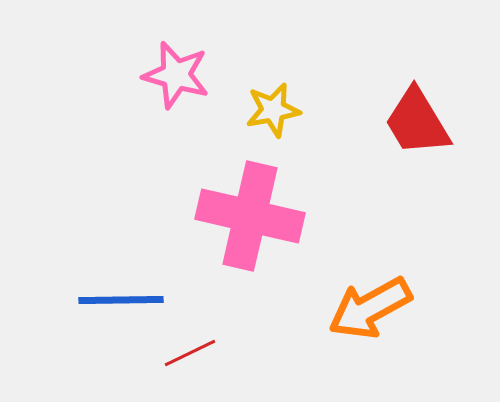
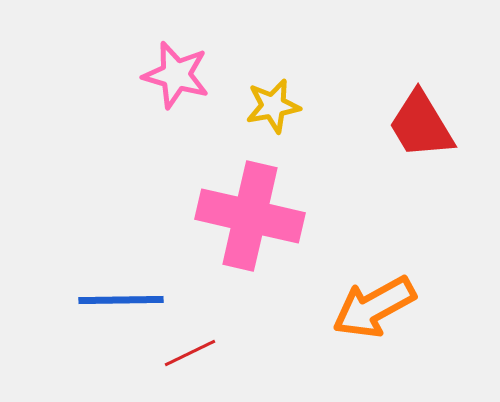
yellow star: moved 4 px up
red trapezoid: moved 4 px right, 3 px down
orange arrow: moved 4 px right, 1 px up
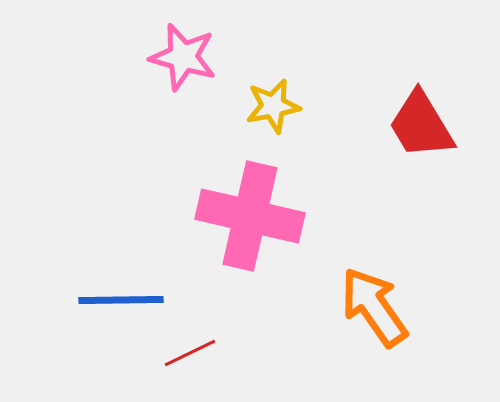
pink star: moved 7 px right, 18 px up
orange arrow: rotated 84 degrees clockwise
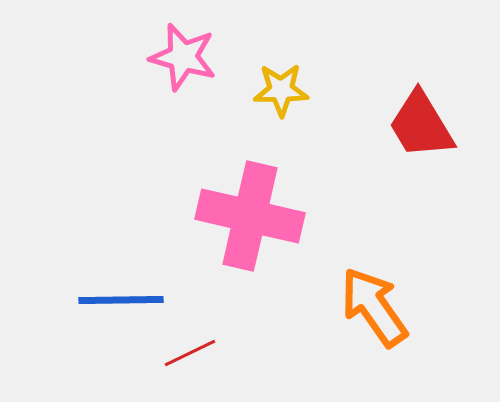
yellow star: moved 8 px right, 16 px up; rotated 10 degrees clockwise
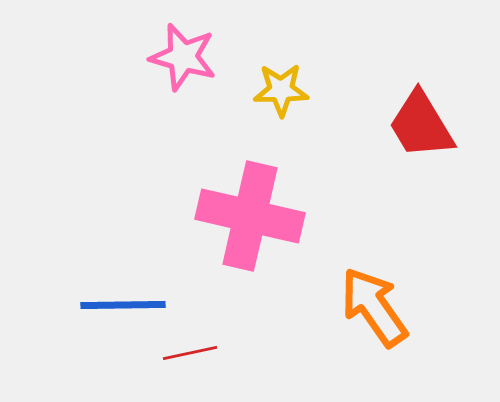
blue line: moved 2 px right, 5 px down
red line: rotated 14 degrees clockwise
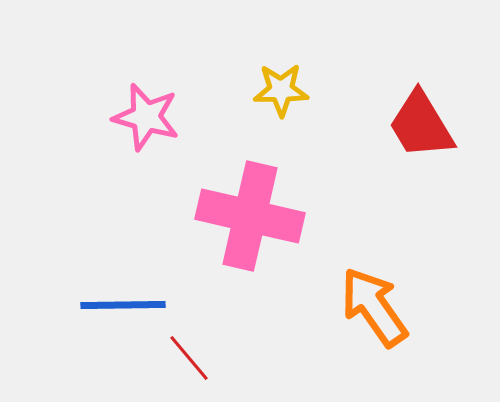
pink star: moved 37 px left, 60 px down
red line: moved 1 px left, 5 px down; rotated 62 degrees clockwise
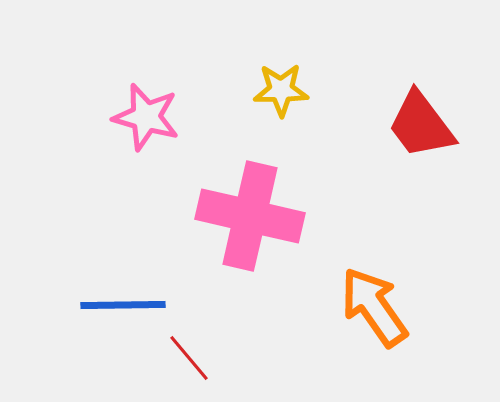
red trapezoid: rotated 6 degrees counterclockwise
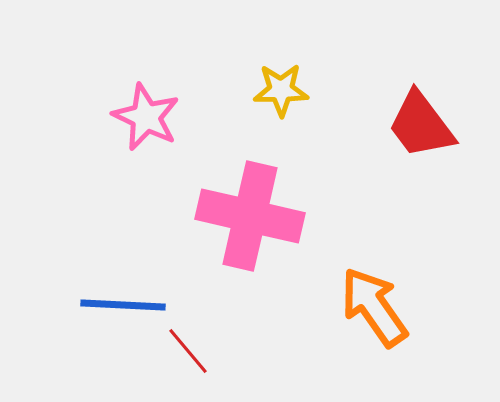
pink star: rotated 10 degrees clockwise
blue line: rotated 4 degrees clockwise
red line: moved 1 px left, 7 px up
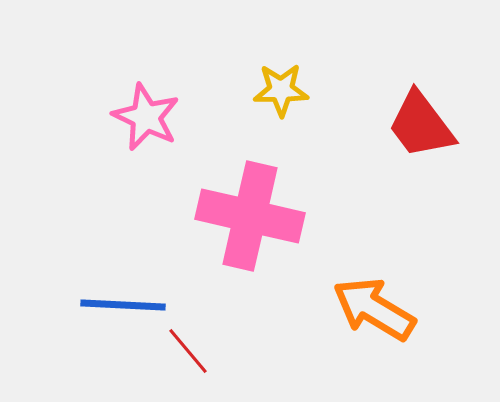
orange arrow: moved 2 px down; rotated 24 degrees counterclockwise
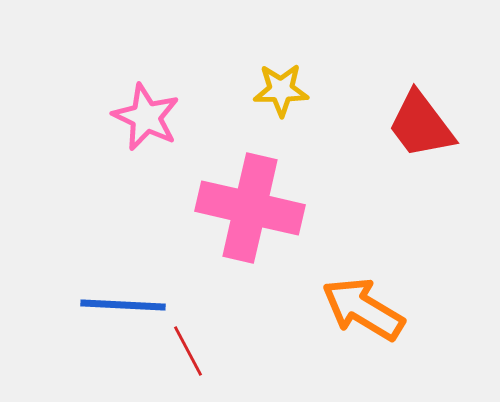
pink cross: moved 8 px up
orange arrow: moved 11 px left
red line: rotated 12 degrees clockwise
